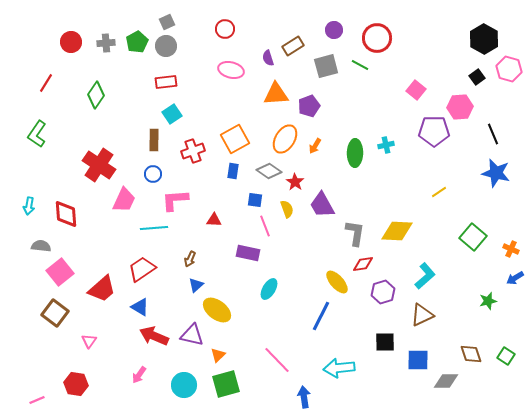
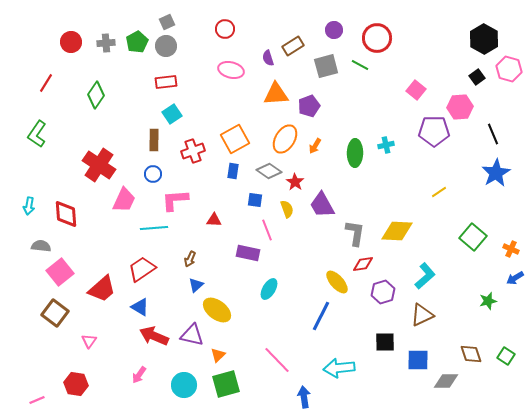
blue star at (496, 173): rotated 28 degrees clockwise
pink line at (265, 226): moved 2 px right, 4 px down
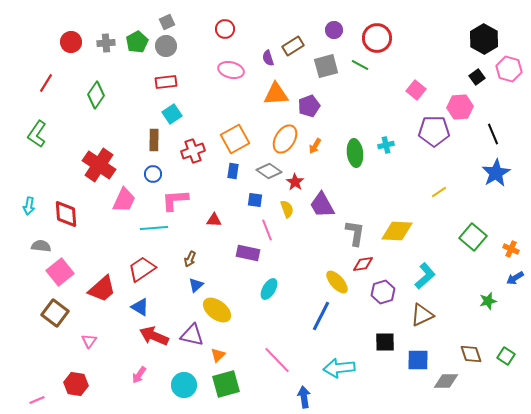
green ellipse at (355, 153): rotated 8 degrees counterclockwise
